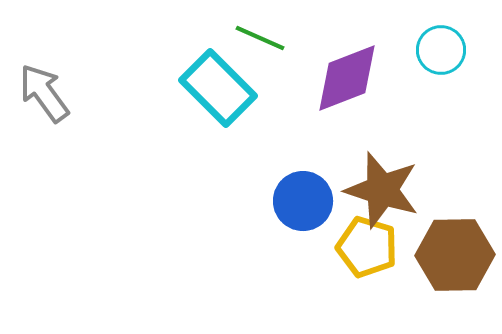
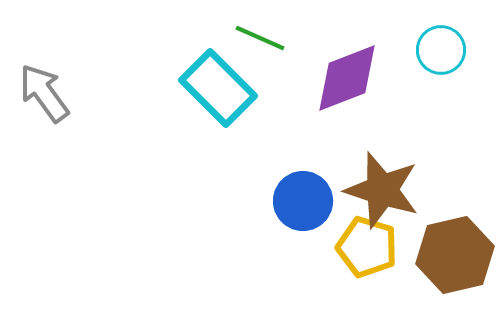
brown hexagon: rotated 12 degrees counterclockwise
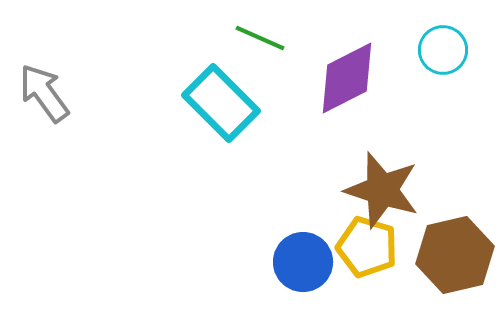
cyan circle: moved 2 px right
purple diamond: rotated 6 degrees counterclockwise
cyan rectangle: moved 3 px right, 15 px down
blue circle: moved 61 px down
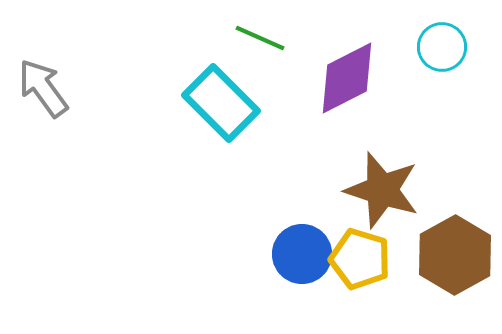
cyan circle: moved 1 px left, 3 px up
gray arrow: moved 1 px left, 5 px up
yellow pentagon: moved 7 px left, 12 px down
brown hexagon: rotated 16 degrees counterclockwise
blue circle: moved 1 px left, 8 px up
